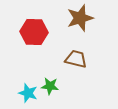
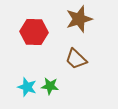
brown star: moved 1 px left, 1 px down
brown trapezoid: rotated 150 degrees counterclockwise
cyan star: moved 1 px left, 6 px up
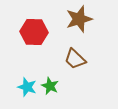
brown trapezoid: moved 1 px left
green star: rotated 18 degrees clockwise
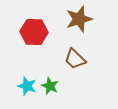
cyan star: moved 1 px up
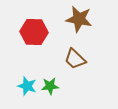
brown star: rotated 28 degrees clockwise
green star: rotated 30 degrees counterclockwise
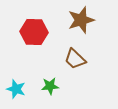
brown star: moved 2 px right, 1 px down; rotated 28 degrees counterclockwise
cyan star: moved 11 px left, 3 px down
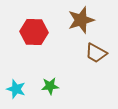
brown trapezoid: moved 21 px right, 6 px up; rotated 15 degrees counterclockwise
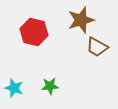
red hexagon: rotated 12 degrees clockwise
brown trapezoid: moved 1 px right, 6 px up
cyan star: moved 2 px left, 1 px up
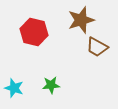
green star: moved 1 px right, 1 px up
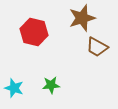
brown star: moved 1 px right, 2 px up
